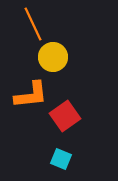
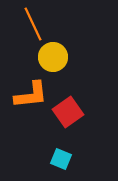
red square: moved 3 px right, 4 px up
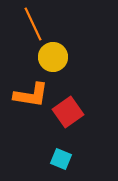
orange L-shape: rotated 15 degrees clockwise
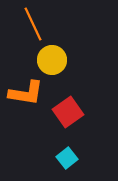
yellow circle: moved 1 px left, 3 px down
orange L-shape: moved 5 px left, 2 px up
cyan square: moved 6 px right, 1 px up; rotated 30 degrees clockwise
